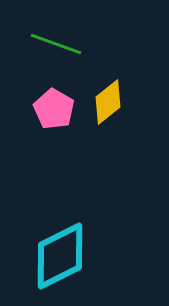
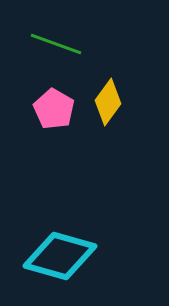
yellow diamond: rotated 15 degrees counterclockwise
cyan diamond: rotated 42 degrees clockwise
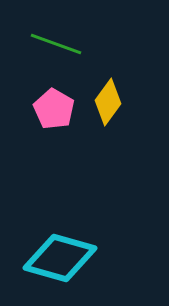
cyan diamond: moved 2 px down
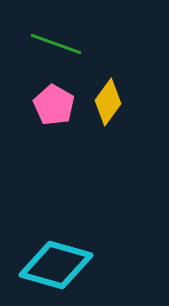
pink pentagon: moved 4 px up
cyan diamond: moved 4 px left, 7 px down
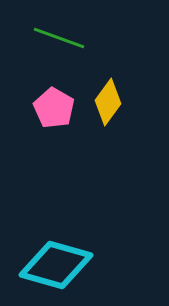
green line: moved 3 px right, 6 px up
pink pentagon: moved 3 px down
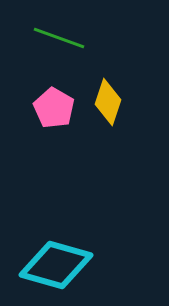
yellow diamond: rotated 18 degrees counterclockwise
